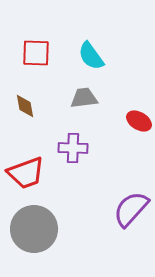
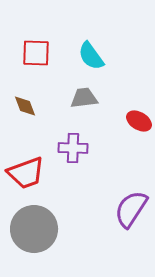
brown diamond: rotated 10 degrees counterclockwise
purple semicircle: rotated 9 degrees counterclockwise
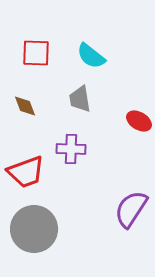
cyan semicircle: rotated 16 degrees counterclockwise
gray trapezoid: moved 4 px left, 1 px down; rotated 92 degrees counterclockwise
purple cross: moved 2 px left, 1 px down
red trapezoid: moved 1 px up
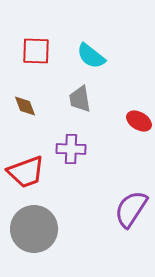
red square: moved 2 px up
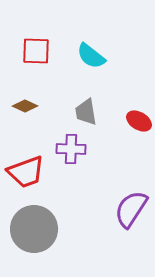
gray trapezoid: moved 6 px right, 13 px down
brown diamond: rotated 45 degrees counterclockwise
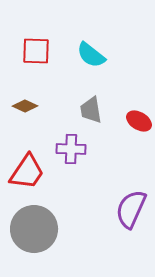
cyan semicircle: moved 1 px up
gray trapezoid: moved 5 px right, 2 px up
red trapezoid: moved 1 px right; rotated 36 degrees counterclockwise
purple semicircle: rotated 9 degrees counterclockwise
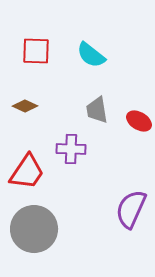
gray trapezoid: moved 6 px right
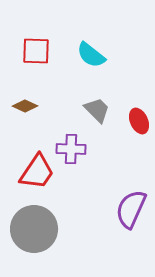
gray trapezoid: rotated 144 degrees clockwise
red ellipse: rotated 35 degrees clockwise
red trapezoid: moved 10 px right
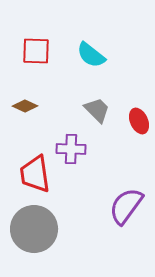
red trapezoid: moved 2 px left, 2 px down; rotated 138 degrees clockwise
purple semicircle: moved 5 px left, 3 px up; rotated 12 degrees clockwise
